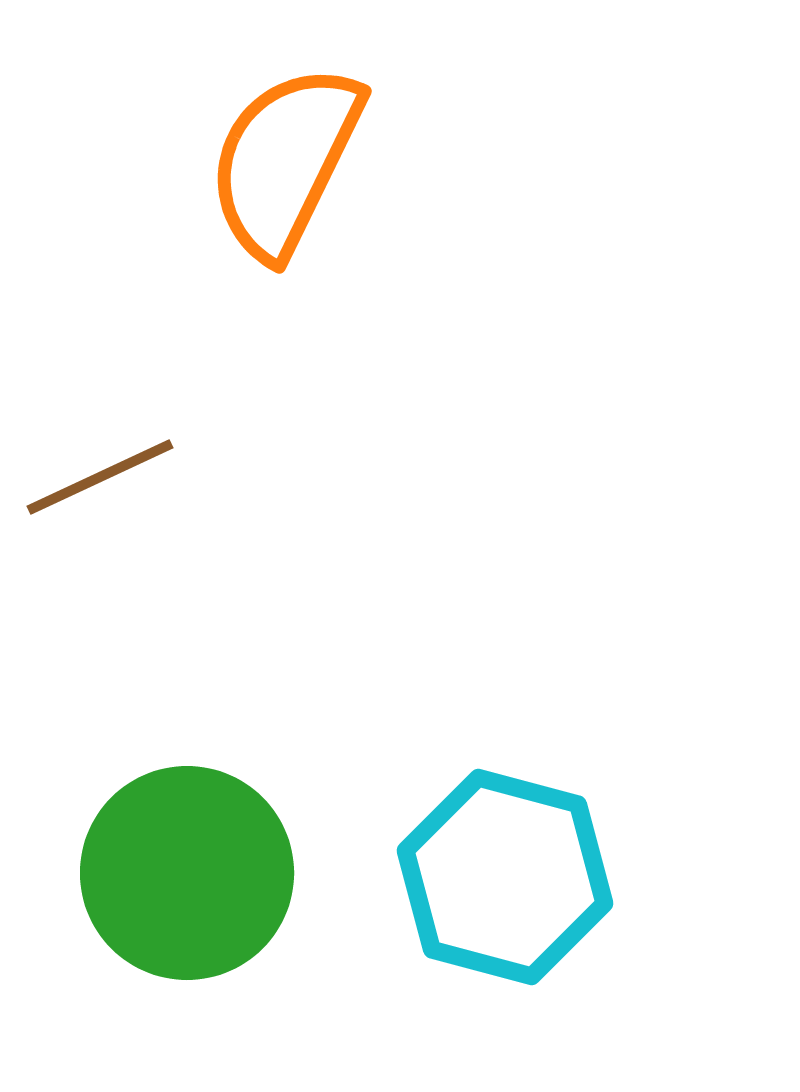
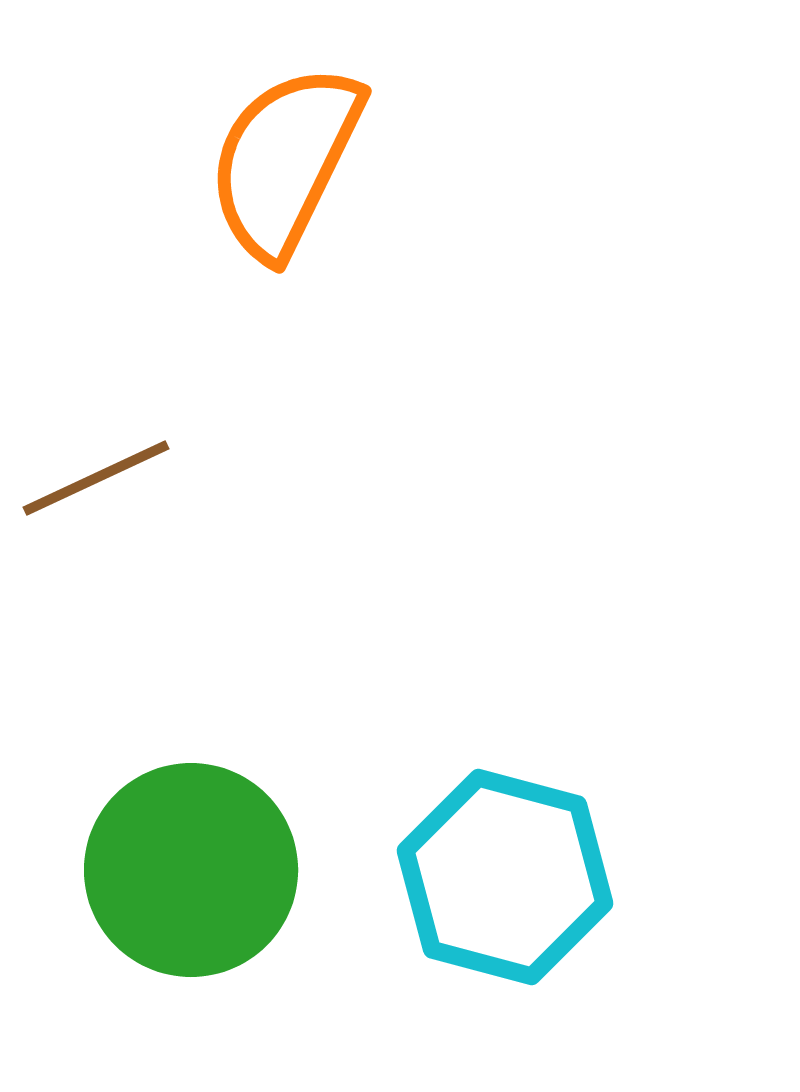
brown line: moved 4 px left, 1 px down
green circle: moved 4 px right, 3 px up
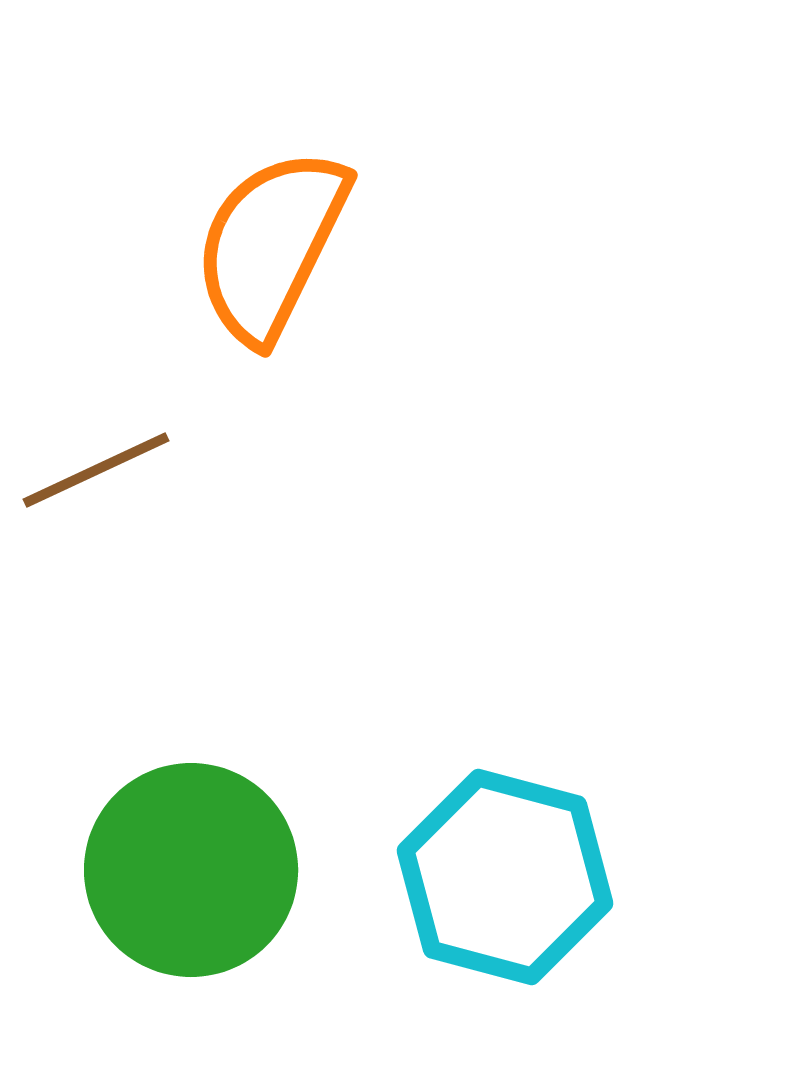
orange semicircle: moved 14 px left, 84 px down
brown line: moved 8 px up
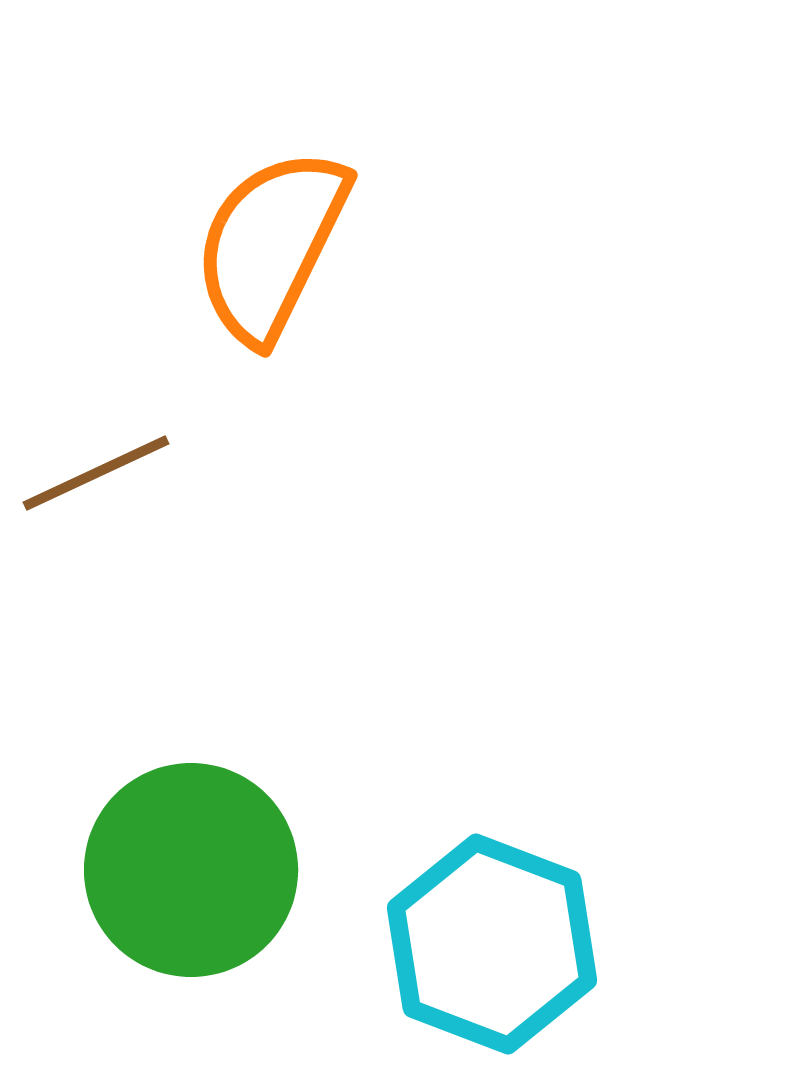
brown line: moved 3 px down
cyan hexagon: moved 13 px left, 67 px down; rotated 6 degrees clockwise
